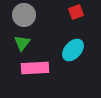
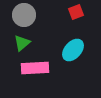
green triangle: rotated 12 degrees clockwise
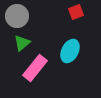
gray circle: moved 7 px left, 1 px down
cyan ellipse: moved 3 px left, 1 px down; rotated 15 degrees counterclockwise
pink rectangle: rotated 48 degrees counterclockwise
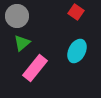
red square: rotated 35 degrees counterclockwise
cyan ellipse: moved 7 px right
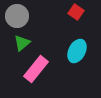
pink rectangle: moved 1 px right, 1 px down
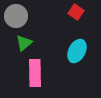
gray circle: moved 1 px left
green triangle: moved 2 px right
pink rectangle: moved 1 px left, 4 px down; rotated 40 degrees counterclockwise
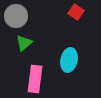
cyan ellipse: moved 8 px left, 9 px down; rotated 15 degrees counterclockwise
pink rectangle: moved 6 px down; rotated 8 degrees clockwise
